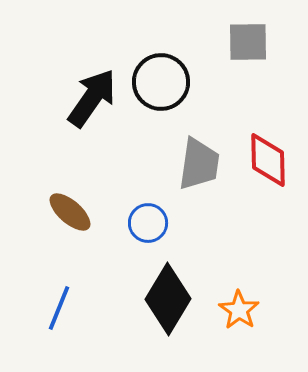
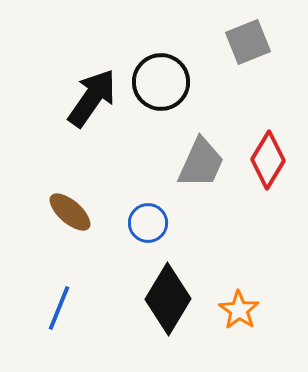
gray square: rotated 21 degrees counterclockwise
red diamond: rotated 32 degrees clockwise
gray trapezoid: moved 2 px right, 1 px up; rotated 16 degrees clockwise
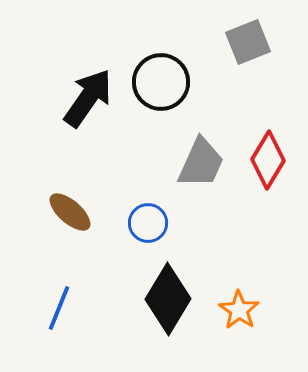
black arrow: moved 4 px left
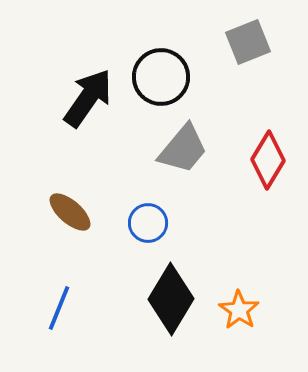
black circle: moved 5 px up
gray trapezoid: moved 18 px left, 14 px up; rotated 16 degrees clockwise
black diamond: moved 3 px right
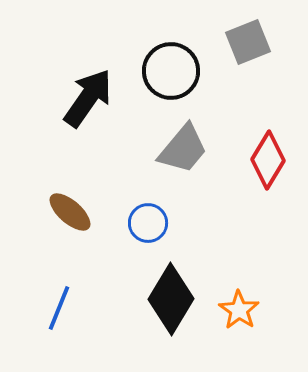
black circle: moved 10 px right, 6 px up
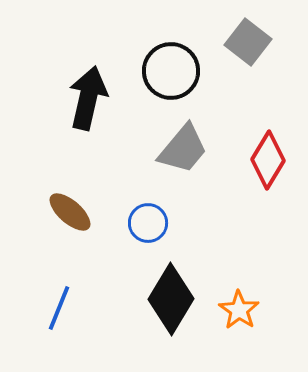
gray square: rotated 30 degrees counterclockwise
black arrow: rotated 22 degrees counterclockwise
